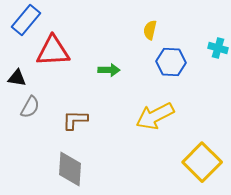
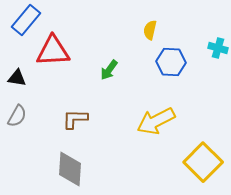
green arrow: rotated 125 degrees clockwise
gray semicircle: moved 13 px left, 9 px down
yellow arrow: moved 1 px right, 5 px down
brown L-shape: moved 1 px up
yellow square: moved 1 px right
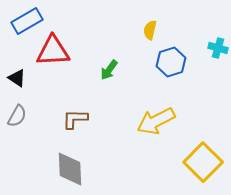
blue rectangle: moved 1 px right, 1 px down; rotated 20 degrees clockwise
blue hexagon: rotated 20 degrees counterclockwise
black triangle: rotated 24 degrees clockwise
gray diamond: rotated 6 degrees counterclockwise
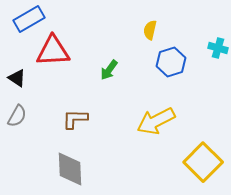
blue rectangle: moved 2 px right, 2 px up
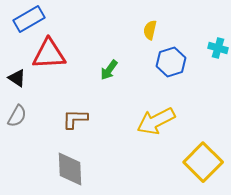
red triangle: moved 4 px left, 3 px down
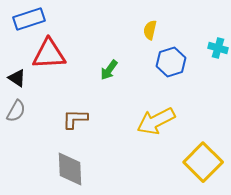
blue rectangle: rotated 12 degrees clockwise
gray semicircle: moved 1 px left, 5 px up
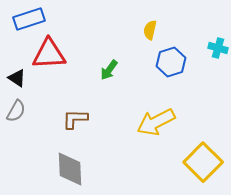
yellow arrow: moved 1 px down
